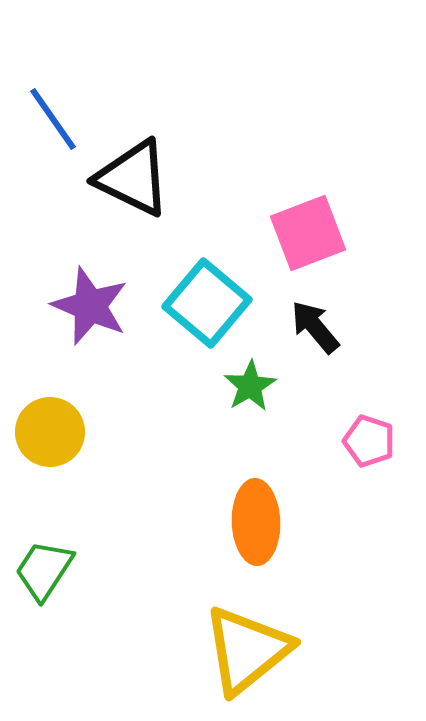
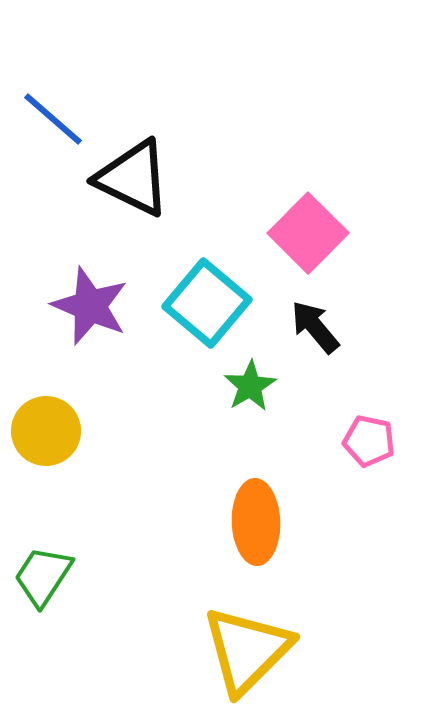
blue line: rotated 14 degrees counterclockwise
pink square: rotated 24 degrees counterclockwise
yellow circle: moved 4 px left, 1 px up
pink pentagon: rotated 6 degrees counterclockwise
green trapezoid: moved 1 px left, 6 px down
yellow triangle: rotated 6 degrees counterclockwise
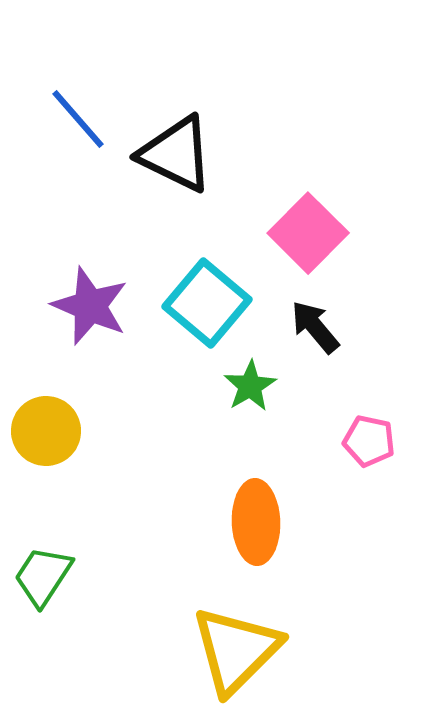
blue line: moved 25 px right; rotated 8 degrees clockwise
black triangle: moved 43 px right, 24 px up
yellow triangle: moved 11 px left
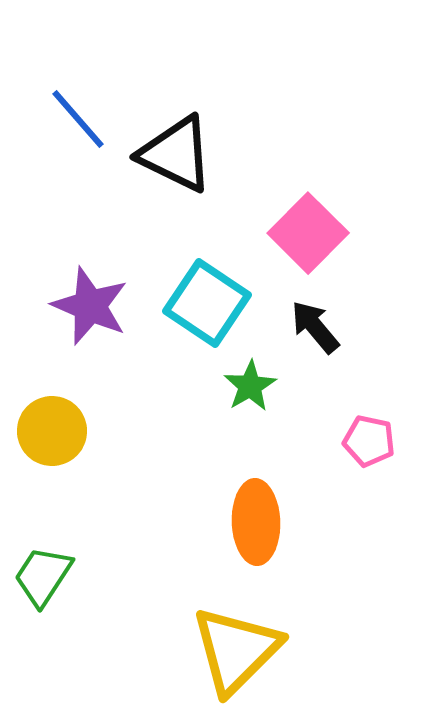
cyan square: rotated 6 degrees counterclockwise
yellow circle: moved 6 px right
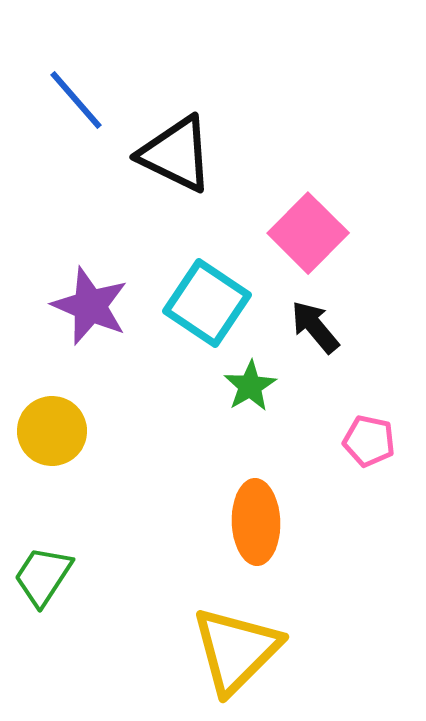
blue line: moved 2 px left, 19 px up
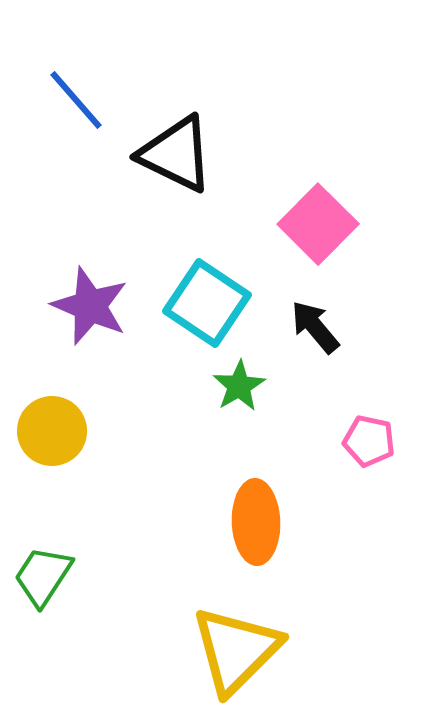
pink square: moved 10 px right, 9 px up
green star: moved 11 px left
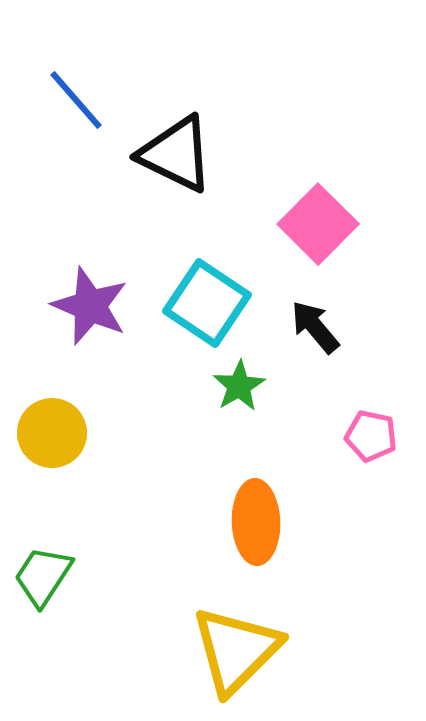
yellow circle: moved 2 px down
pink pentagon: moved 2 px right, 5 px up
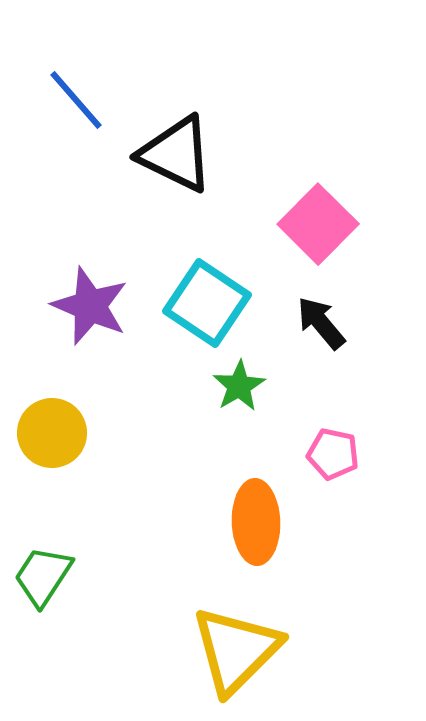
black arrow: moved 6 px right, 4 px up
pink pentagon: moved 38 px left, 18 px down
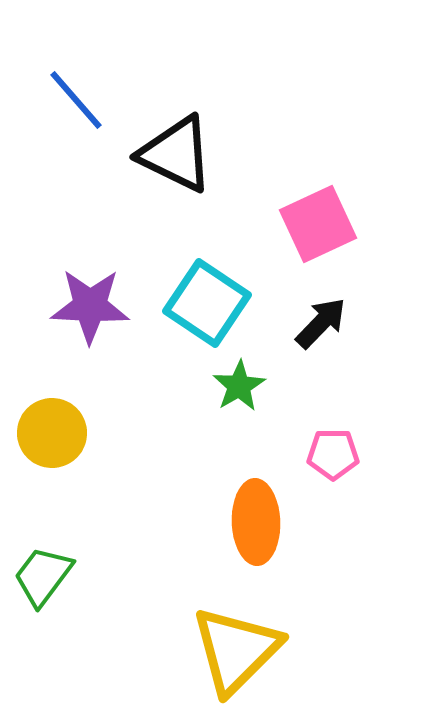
pink square: rotated 20 degrees clockwise
purple star: rotated 20 degrees counterclockwise
black arrow: rotated 84 degrees clockwise
pink pentagon: rotated 12 degrees counterclockwise
green trapezoid: rotated 4 degrees clockwise
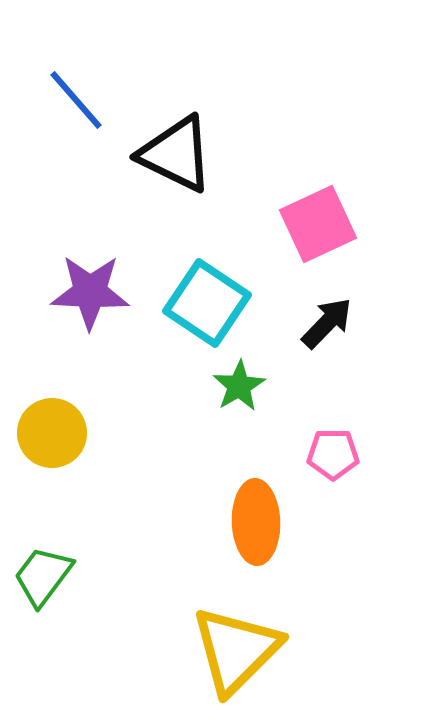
purple star: moved 14 px up
black arrow: moved 6 px right
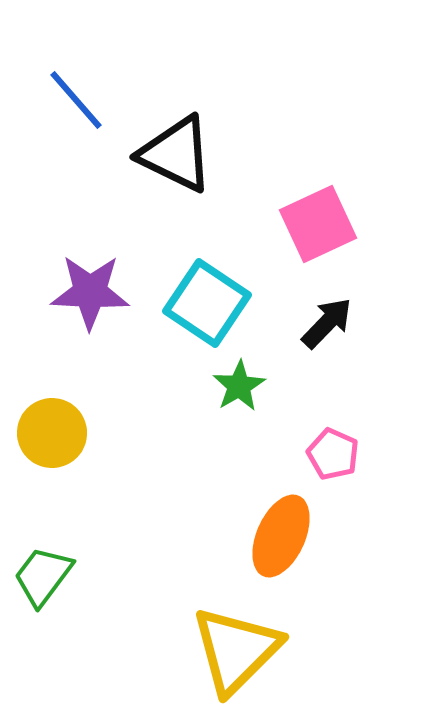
pink pentagon: rotated 24 degrees clockwise
orange ellipse: moved 25 px right, 14 px down; rotated 26 degrees clockwise
